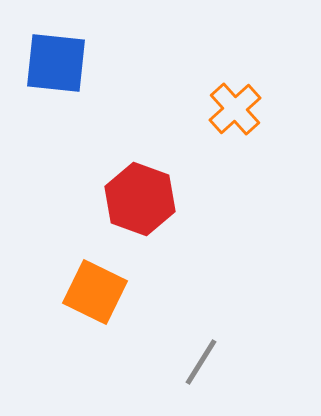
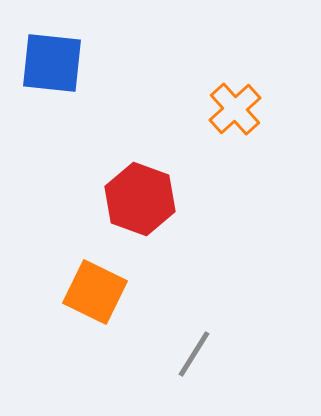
blue square: moved 4 px left
gray line: moved 7 px left, 8 px up
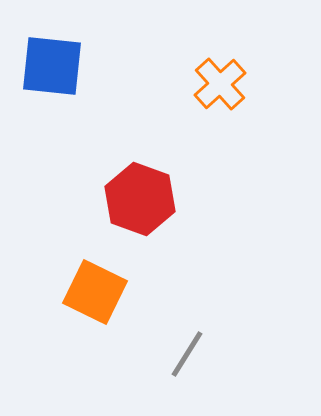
blue square: moved 3 px down
orange cross: moved 15 px left, 25 px up
gray line: moved 7 px left
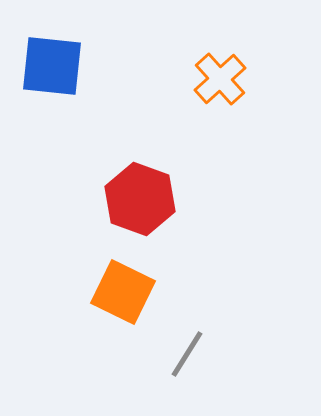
orange cross: moved 5 px up
orange square: moved 28 px right
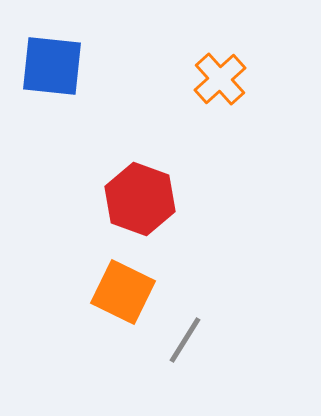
gray line: moved 2 px left, 14 px up
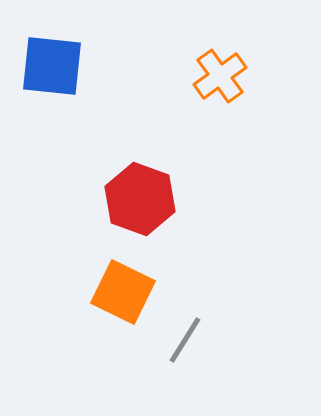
orange cross: moved 3 px up; rotated 6 degrees clockwise
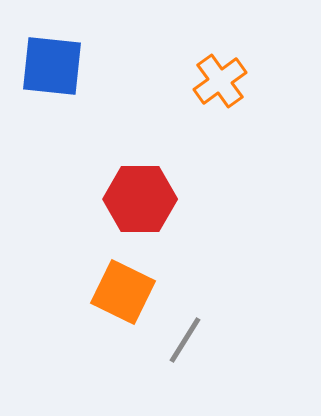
orange cross: moved 5 px down
red hexagon: rotated 20 degrees counterclockwise
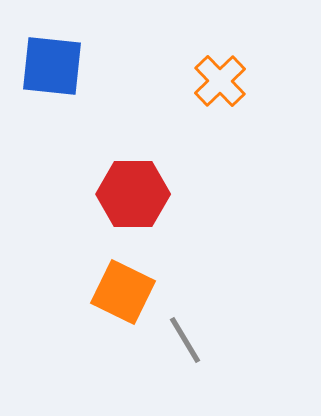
orange cross: rotated 8 degrees counterclockwise
red hexagon: moved 7 px left, 5 px up
gray line: rotated 63 degrees counterclockwise
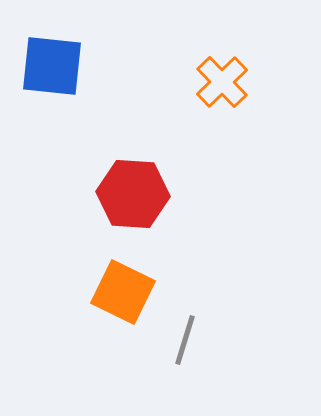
orange cross: moved 2 px right, 1 px down
red hexagon: rotated 4 degrees clockwise
gray line: rotated 48 degrees clockwise
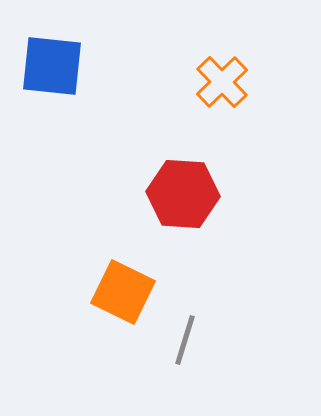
red hexagon: moved 50 px right
